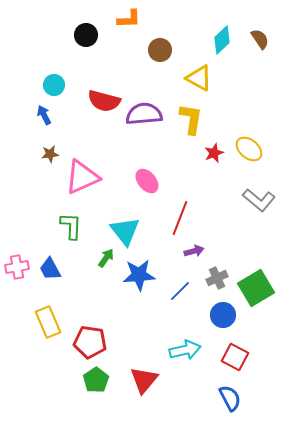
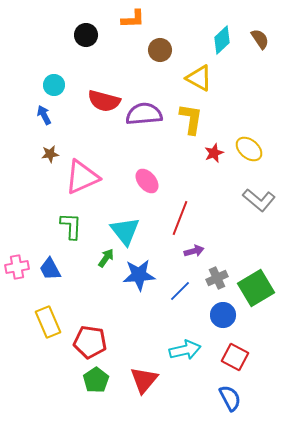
orange L-shape: moved 4 px right
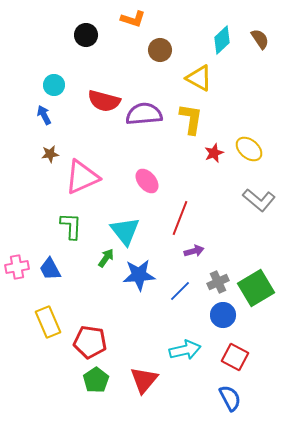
orange L-shape: rotated 20 degrees clockwise
gray cross: moved 1 px right, 4 px down
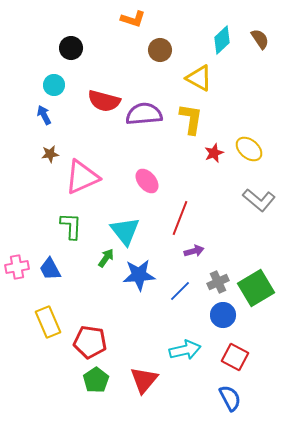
black circle: moved 15 px left, 13 px down
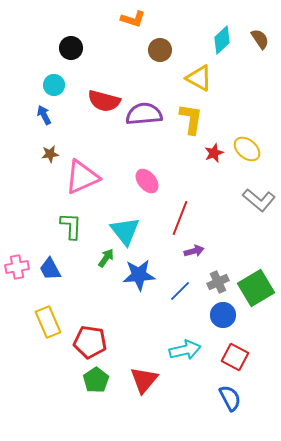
yellow ellipse: moved 2 px left
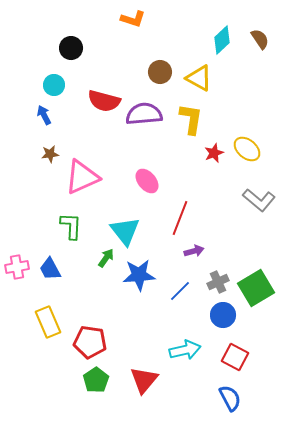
brown circle: moved 22 px down
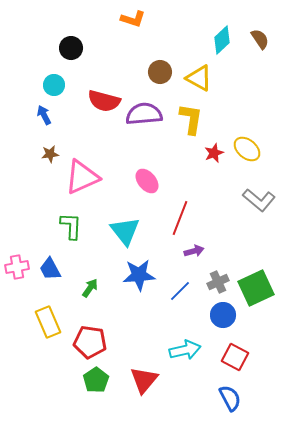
green arrow: moved 16 px left, 30 px down
green square: rotated 6 degrees clockwise
